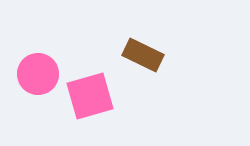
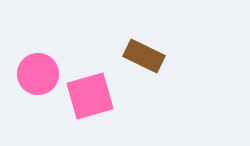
brown rectangle: moved 1 px right, 1 px down
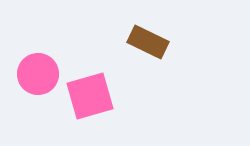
brown rectangle: moved 4 px right, 14 px up
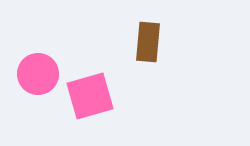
brown rectangle: rotated 69 degrees clockwise
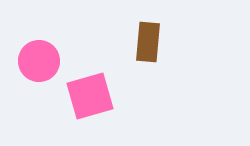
pink circle: moved 1 px right, 13 px up
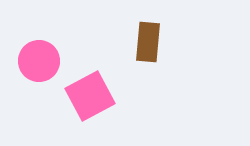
pink square: rotated 12 degrees counterclockwise
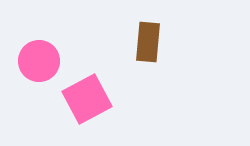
pink square: moved 3 px left, 3 px down
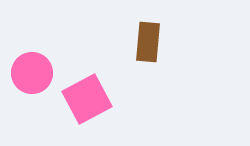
pink circle: moved 7 px left, 12 px down
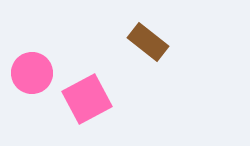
brown rectangle: rotated 57 degrees counterclockwise
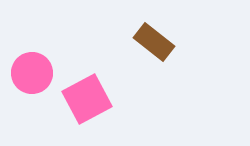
brown rectangle: moved 6 px right
